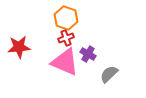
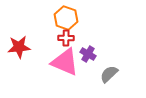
red cross: rotated 21 degrees clockwise
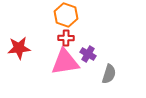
orange hexagon: moved 3 px up
red star: moved 1 px down
pink triangle: rotated 32 degrees counterclockwise
gray semicircle: rotated 150 degrees clockwise
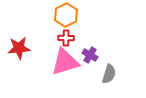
orange hexagon: rotated 15 degrees clockwise
purple cross: moved 2 px right, 1 px down
pink triangle: rotated 8 degrees counterclockwise
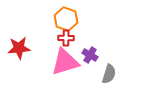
orange hexagon: moved 4 px down; rotated 15 degrees counterclockwise
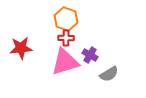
red star: moved 2 px right
gray semicircle: rotated 42 degrees clockwise
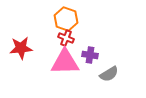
red cross: rotated 21 degrees clockwise
purple cross: rotated 21 degrees counterclockwise
pink triangle: rotated 16 degrees clockwise
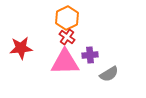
orange hexagon: moved 1 px right, 1 px up; rotated 15 degrees clockwise
red cross: moved 1 px right, 1 px up; rotated 14 degrees clockwise
purple cross: rotated 14 degrees counterclockwise
